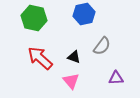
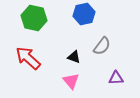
red arrow: moved 12 px left
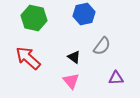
black triangle: rotated 16 degrees clockwise
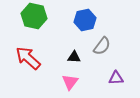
blue hexagon: moved 1 px right, 6 px down
green hexagon: moved 2 px up
black triangle: rotated 32 degrees counterclockwise
pink triangle: moved 1 px left, 1 px down; rotated 18 degrees clockwise
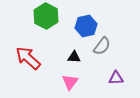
green hexagon: moved 12 px right; rotated 15 degrees clockwise
blue hexagon: moved 1 px right, 6 px down
